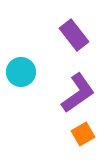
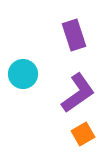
purple rectangle: rotated 20 degrees clockwise
cyan circle: moved 2 px right, 2 px down
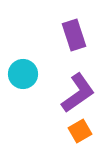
orange square: moved 3 px left, 3 px up
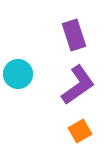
cyan circle: moved 5 px left
purple L-shape: moved 8 px up
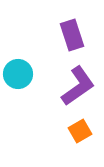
purple rectangle: moved 2 px left
purple L-shape: moved 1 px down
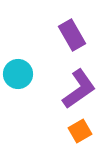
purple rectangle: rotated 12 degrees counterclockwise
purple L-shape: moved 1 px right, 3 px down
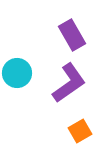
cyan circle: moved 1 px left, 1 px up
purple L-shape: moved 10 px left, 6 px up
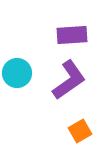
purple rectangle: rotated 64 degrees counterclockwise
purple L-shape: moved 3 px up
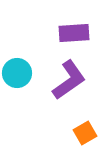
purple rectangle: moved 2 px right, 2 px up
orange square: moved 5 px right, 2 px down
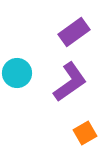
purple rectangle: moved 1 px up; rotated 32 degrees counterclockwise
purple L-shape: moved 1 px right, 2 px down
